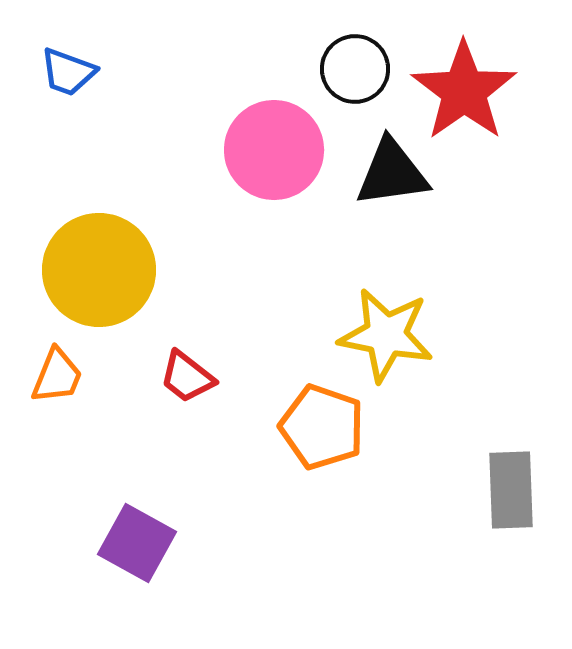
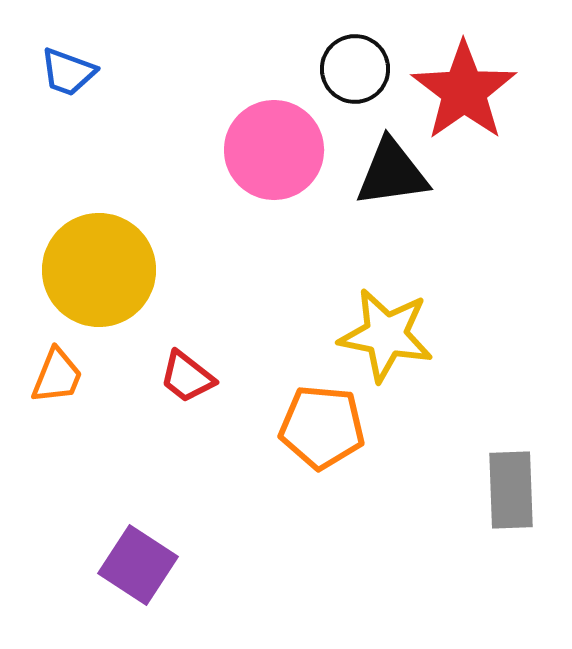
orange pentagon: rotated 14 degrees counterclockwise
purple square: moved 1 px right, 22 px down; rotated 4 degrees clockwise
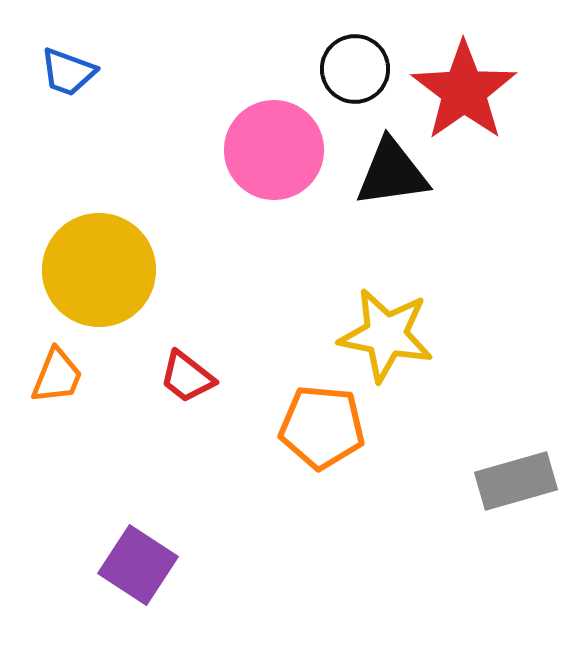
gray rectangle: moved 5 px right, 9 px up; rotated 76 degrees clockwise
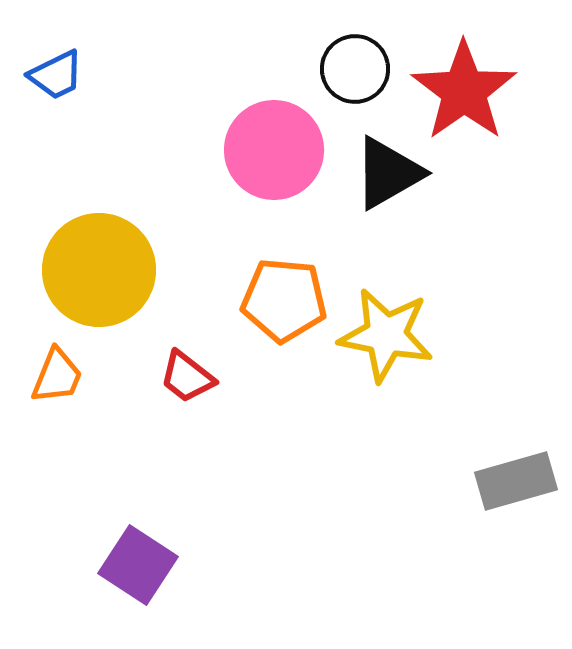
blue trapezoid: moved 12 px left, 3 px down; rotated 46 degrees counterclockwise
black triangle: moved 4 px left; rotated 22 degrees counterclockwise
orange pentagon: moved 38 px left, 127 px up
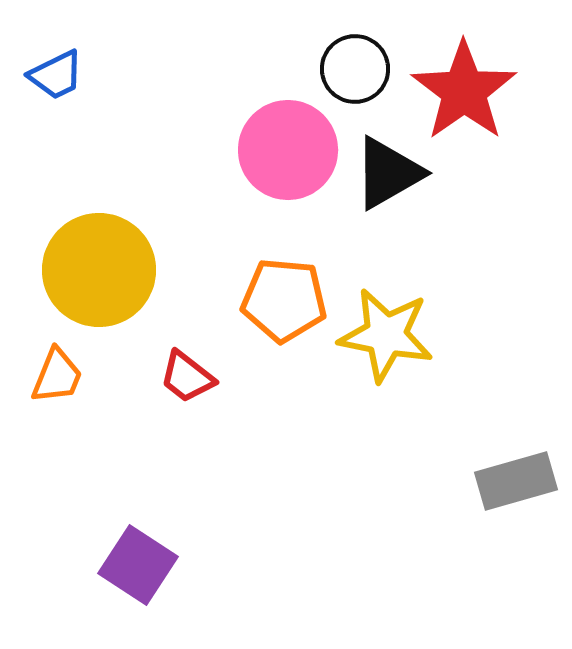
pink circle: moved 14 px right
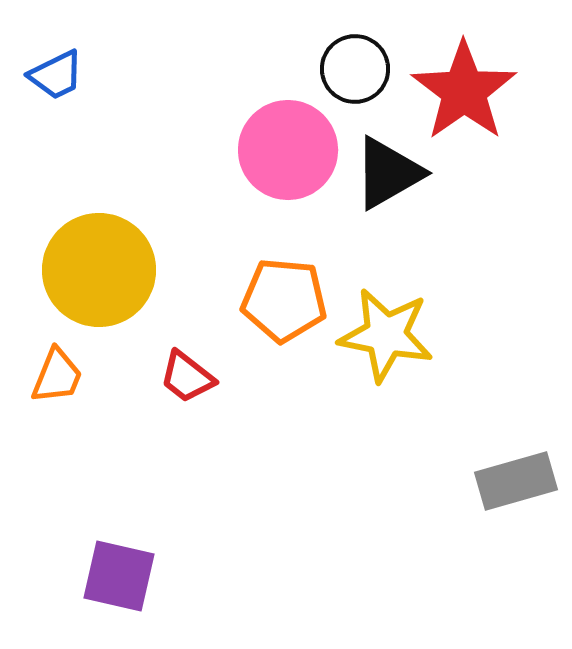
purple square: moved 19 px left, 11 px down; rotated 20 degrees counterclockwise
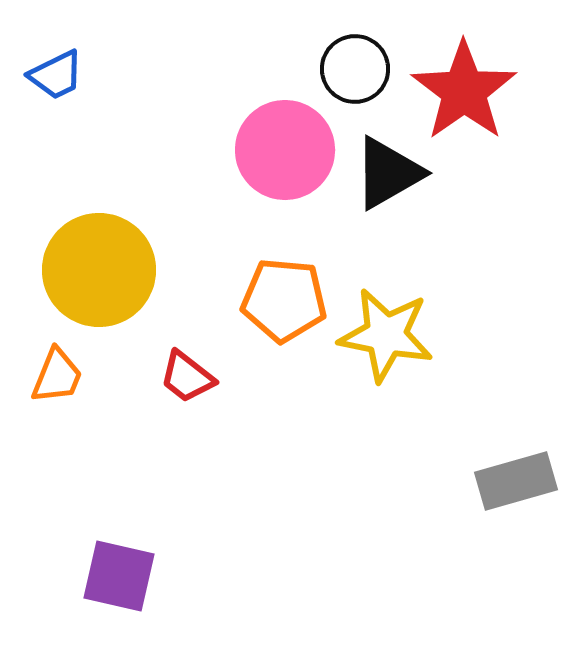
pink circle: moved 3 px left
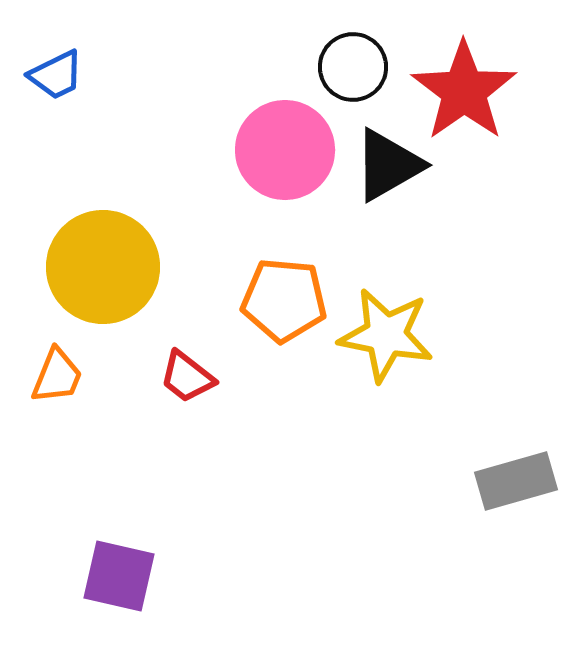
black circle: moved 2 px left, 2 px up
black triangle: moved 8 px up
yellow circle: moved 4 px right, 3 px up
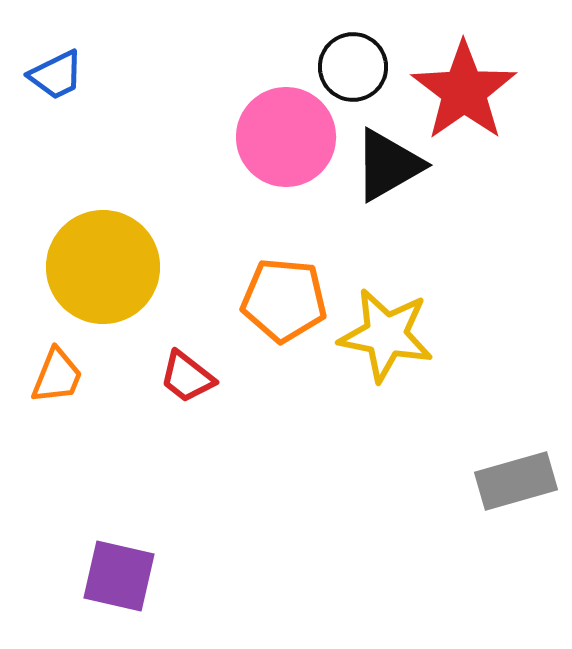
pink circle: moved 1 px right, 13 px up
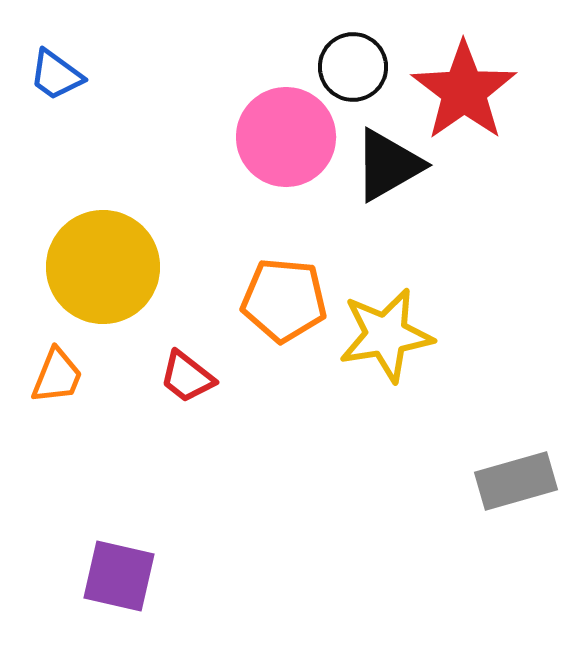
blue trapezoid: rotated 62 degrees clockwise
yellow star: rotated 20 degrees counterclockwise
